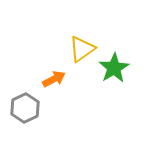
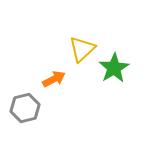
yellow triangle: rotated 8 degrees counterclockwise
gray hexagon: rotated 12 degrees clockwise
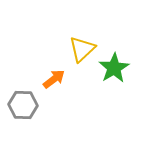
orange arrow: rotated 10 degrees counterclockwise
gray hexagon: moved 2 px left, 3 px up; rotated 16 degrees clockwise
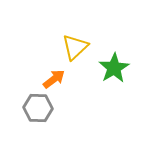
yellow triangle: moved 7 px left, 2 px up
gray hexagon: moved 15 px right, 3 px down
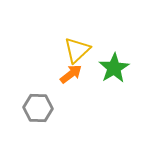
yellow triangle: moved 2 px right, 3 px down
orange arrow: moved 17 px right, 5 px up
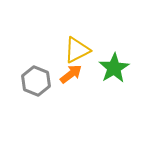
yellow triangle: rotated 16 degrees clockwise
gray hexagon: moved 2 px left, 27 px up; rotated 20 degrees clockwise
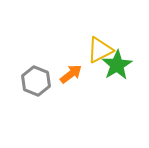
yellow triangle: moved 23 px right
green star: moved 3 px right, 3 px up
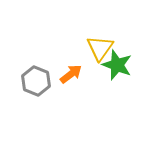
yellow triangle: moved 2 px up; rotated 28 degrees counterclockwise
green star: rotated 20 degrees counterclockwise
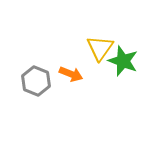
green star: moved 6 px right, 4 px up
orange arrow: rotated 60 degrees clockwise
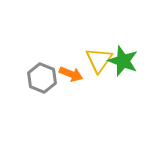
yellow triangle: moved 1 px left, 12 px down
gray hexagon: moved 6 px right, 3 px up
